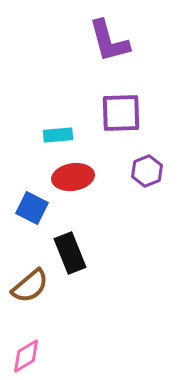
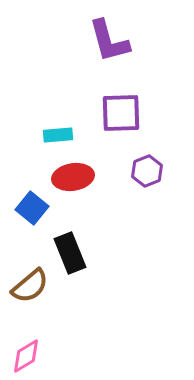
blue square: rotated 12 degrees clockwise
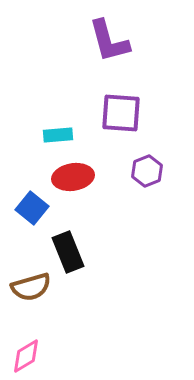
purple square: rotated 6 degrees clockwise
black rectangle: moved 2 px left, 1 px up
brown semicircle: moved 1 px right, 1 px down; rotated 24 degrees clockwise
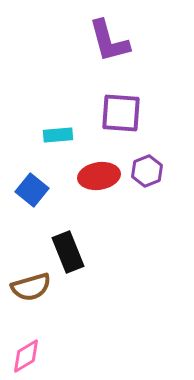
red ellipse: moved 26 px right, 1 px up
blue square: moved 18 px up
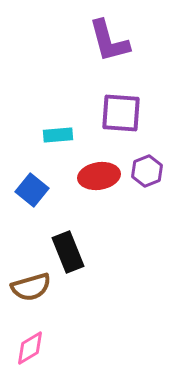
pink diamond: moved 4 px right, 8 px up
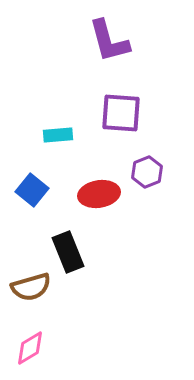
purple hexagon: moved 1 px down
red ellipse: moved 18 px down
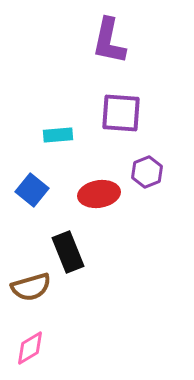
purple L-shape: rotated 27 degrees clockwise
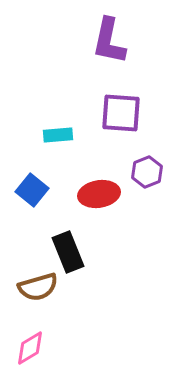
brown semicircle: moved 7 px right
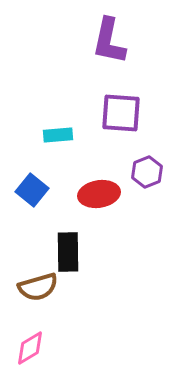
black rectangle: rotated 21 degrees clockwise
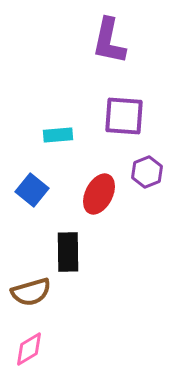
purple square: moved 3 px right, 3 px down
red ellipse: rotated 54 degrees counterclockwise
brown semicircle: moved 7 px left, 5 px down
pink diamond: moved 1 px left, 1 px down
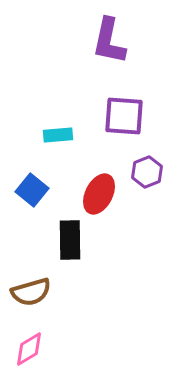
black rectangle: moved 2 px right, 12 px up
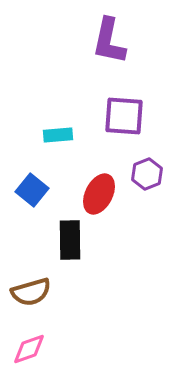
purple hexagon: moved 2 px down
pink diamond: rotated 12 degrees clockwise
